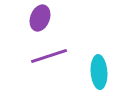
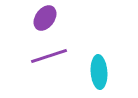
purple ellipse: moved 5 px right; rotated 15 degrees clockwise
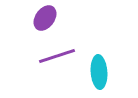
purple line: moved 8 px right
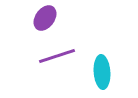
cyan ellipse: moved 3 px right
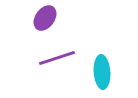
purple line: moved 2 px down
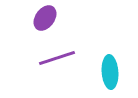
cyan ellipse: moved 8 px right
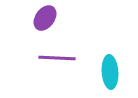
purple line: rotated 21 degrees clockwise
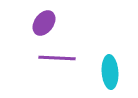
purple ellipse: moved 1 px left, 5 px down
